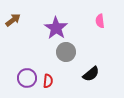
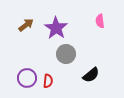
brown arrow: moved 13 px right, 5 px down
gray circle: moved 2 px down
black semicircle: moved 1 px down
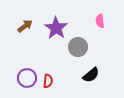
brown arrow: moved 1 px left, 1 px down
gray circle: moved 12 px right, 7 px up
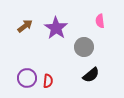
gray circle: moved 6 px right
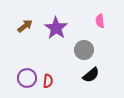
gray circle: moved 3 px down
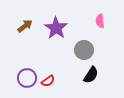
black semicircle: rotated 18 degrees counterclockwise
red semicircle: rotated 48 degrees clockwise
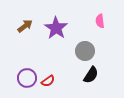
gray circle: moved 1 px right, 1 px down
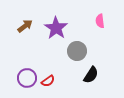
gray circle: moved 8 px left
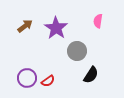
pink semicircle: moved 2 px left; rotated 16 degrees clockwise
